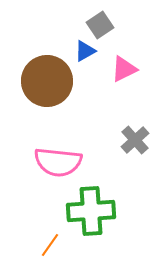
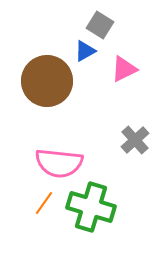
gray square: rotated 24 degrees counterclockwise
pink semicircle: moved 1 px right, 1 px down
green cross: moved 4 px up; rotated 21 degrees clockwise
orange line: moved 6 px left, 42 px up
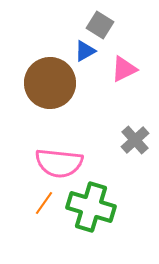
brown circle: moved 3 px right, 2 px down
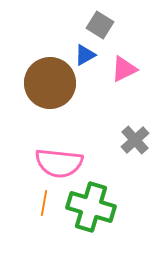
blue triangle: moved 4 px down
orange line: rotated 25 degrees counterclockwise
